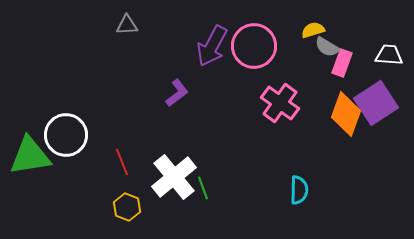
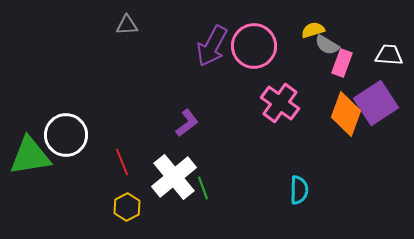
gray semicircle: moved 2 px up
purple L-shape: moved 10 px right, 30 px down
yellow hexagon: rotated 12 degrees clockwise
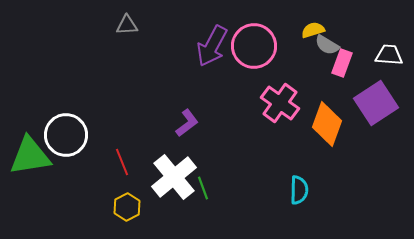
orange diamond: moved 19 px left, 10 px down
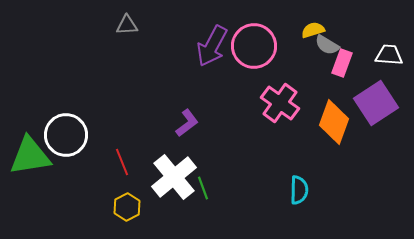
orange diamond: moved 7 px right, 2 px up
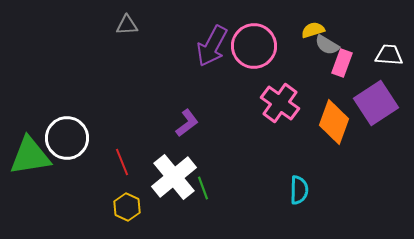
white circle: moved 1 px right, 3 px down
yellow hexagon: rotated 8 degrees counterclockwise
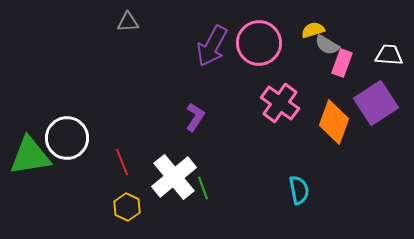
gray triangle: moved 1 px right, 3 px up
pink circle: moved 5 px right, 3 px up
purple L-shape: moved 8 px right, 6 px up; rotated 20 degrees counterclockwise
cyan semicircle: rotated 12 degrees counterclockwise
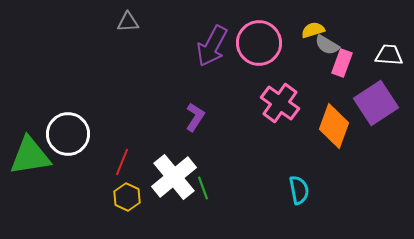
orange diamond: moved 4 px down
white circle: moved 1 px right, 4 px up
red line: rotated 44 degrees clockwise
yellow hexagon: moved 10 px up
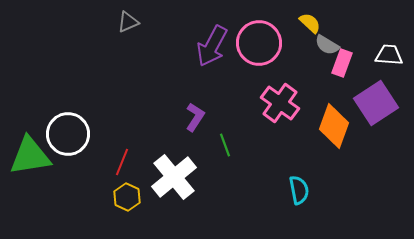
gray triangle: rotated 20 degrees counterclockwise
yellow semicircle: moved 3 px left, 7 px up; rotated 60 degrees clockwise
green line: moved 22 px right, 43 px up
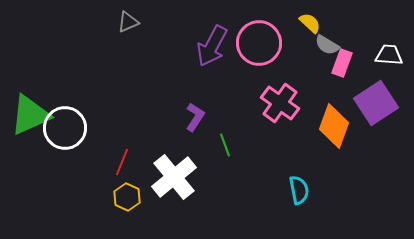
white circle: moved 3 px left, 6 px up
green triangle: moved 41 px up; rotated 15 degrees counterclockwise
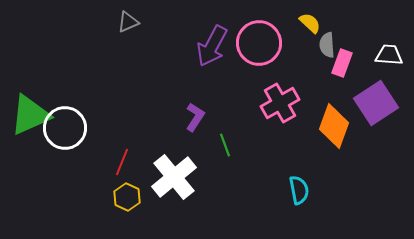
gray semicircle: rotated 55 degrees clockwise
pink cross: rotated 24 degrees clockwise
